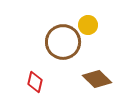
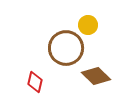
brown circle: moved 3 px right, 6 px down
brown diamond: moved 1 px left, 3 px up
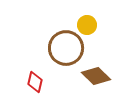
yellow circle: moved 1 px left
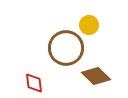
yellow circle: moved 2 px right
red diamond: moved 1 px left, 1 px down; rotated 20 degrees counterclockwise
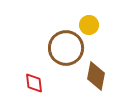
brown diamond: rotated 56 degrees clockwise
